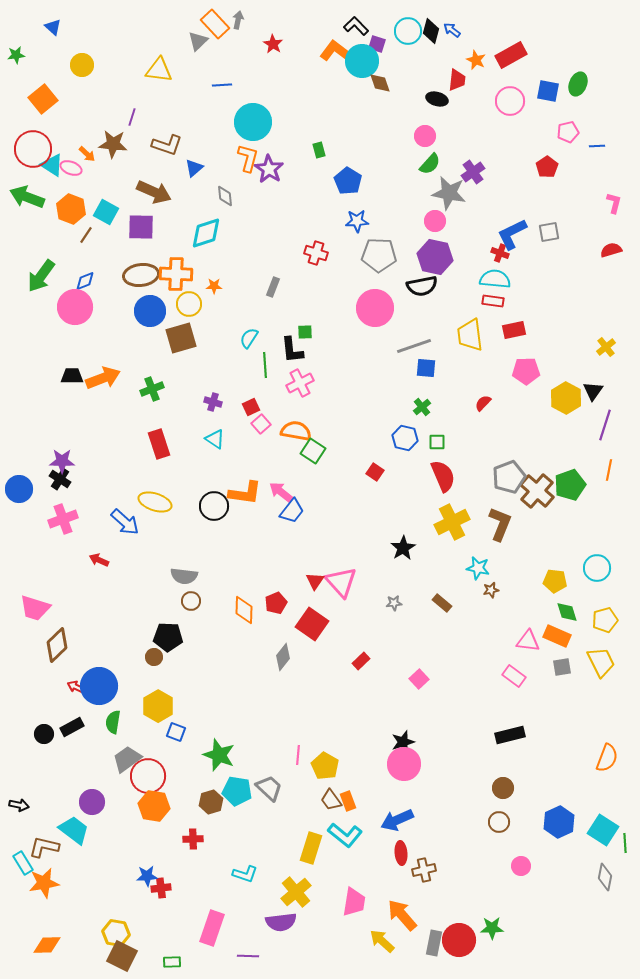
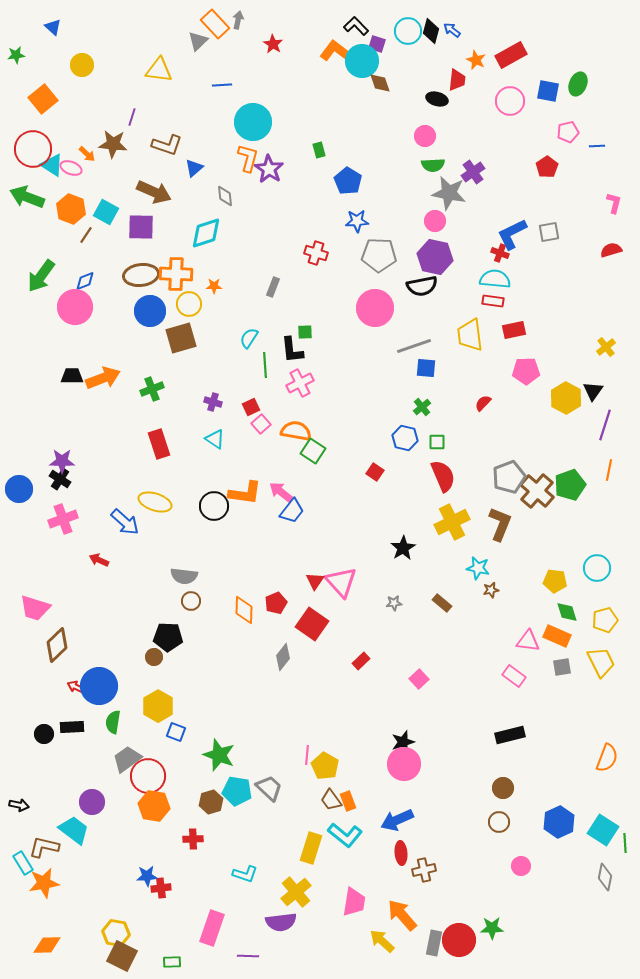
green semicircle at (430, 164): moved 3 px right, 1 px down; rotated 45 degrees clockwise
black rectangle at (72, 727): rotated 25 degrees clockwise
pink line at (298, 755): moved 9 px right
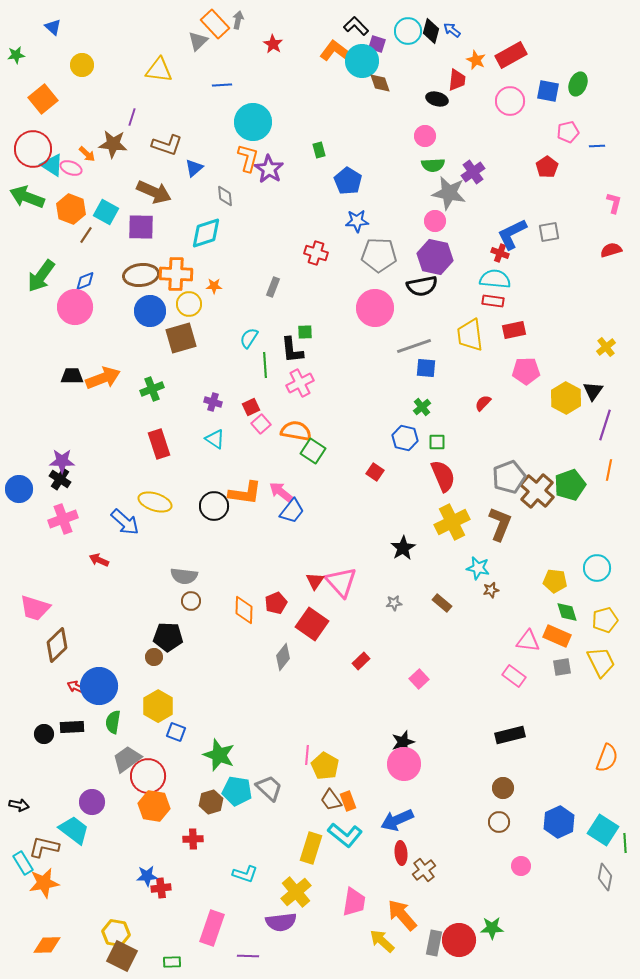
brown cross at (424, 870): rotated 25 degrees counterclockwise
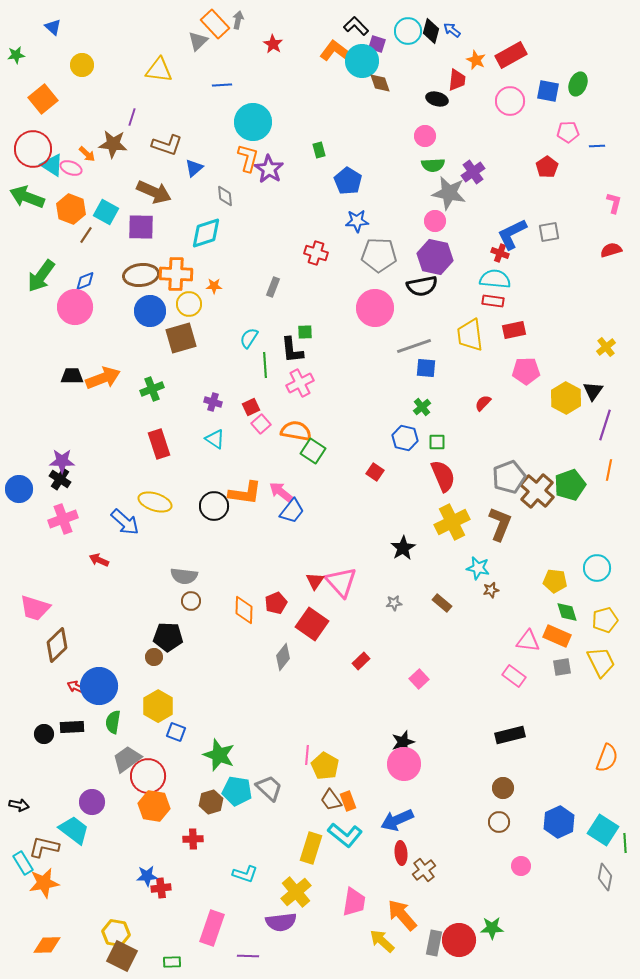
pink pentagon at (568, 132): rotated 10 degrees clockwise
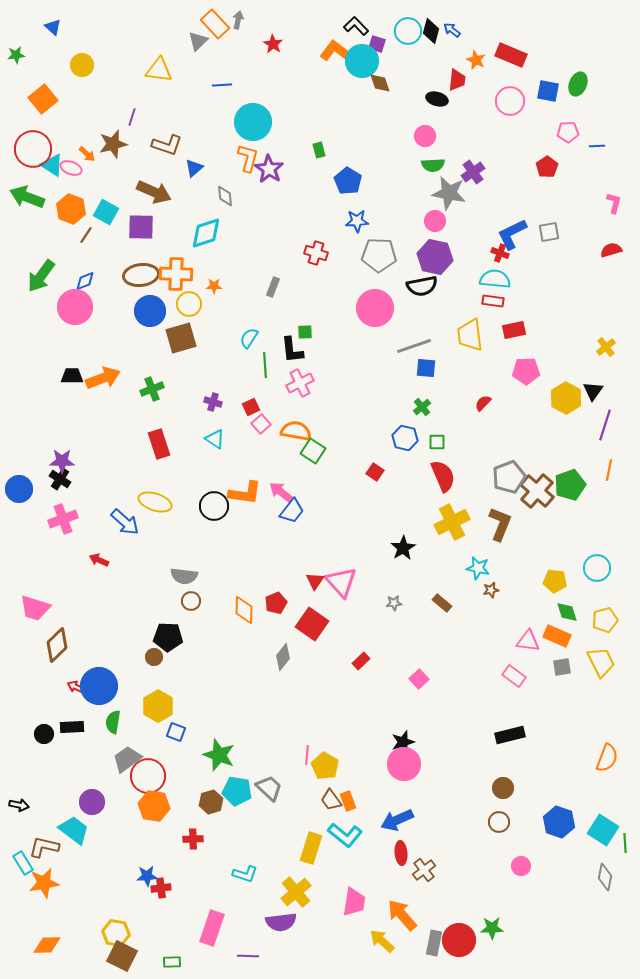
red rectangle at (511, 55): rotated 52 degrees clockwise
brown star at (113, 144): rotated 20 degrees counterclockwise
blue hexagon at (559, 822): rotated 16 degrees counterclockwise
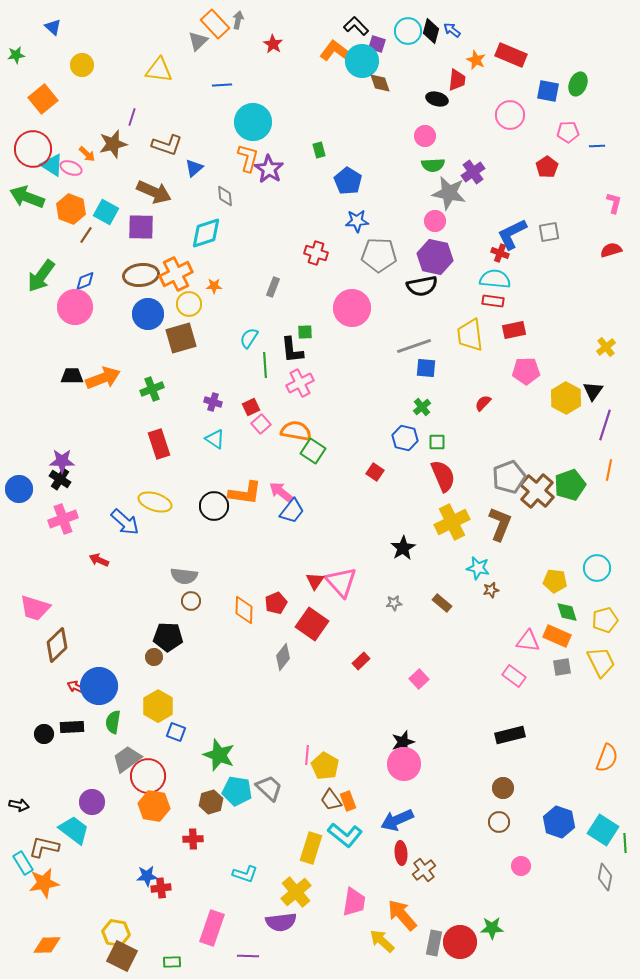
pink circle at (510, 101): moved 14 px down
orange cross at (176, 274): rotated 28 degrees counterclockwise
pink circle at (375, 308): moved 23 px left
blue circle at (150, 311): moved 2 px left, 3 px down
red circle at (459, 940): moved 1 px right, 2 px down
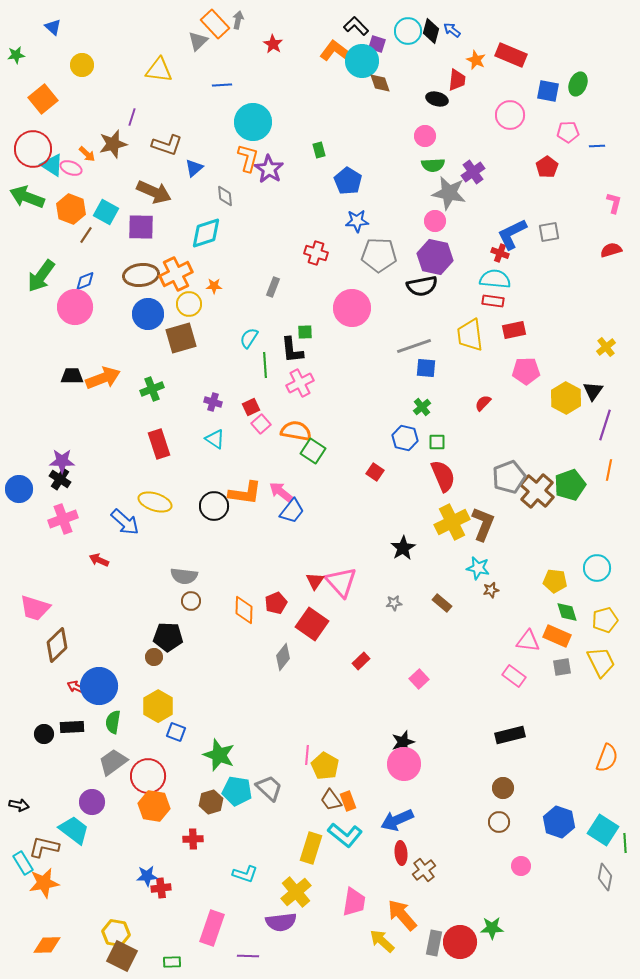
brown L-shape at (500, 524): moved 17 px left
gray trapezoid at (127, 759): moved 14 px left, 3 px down
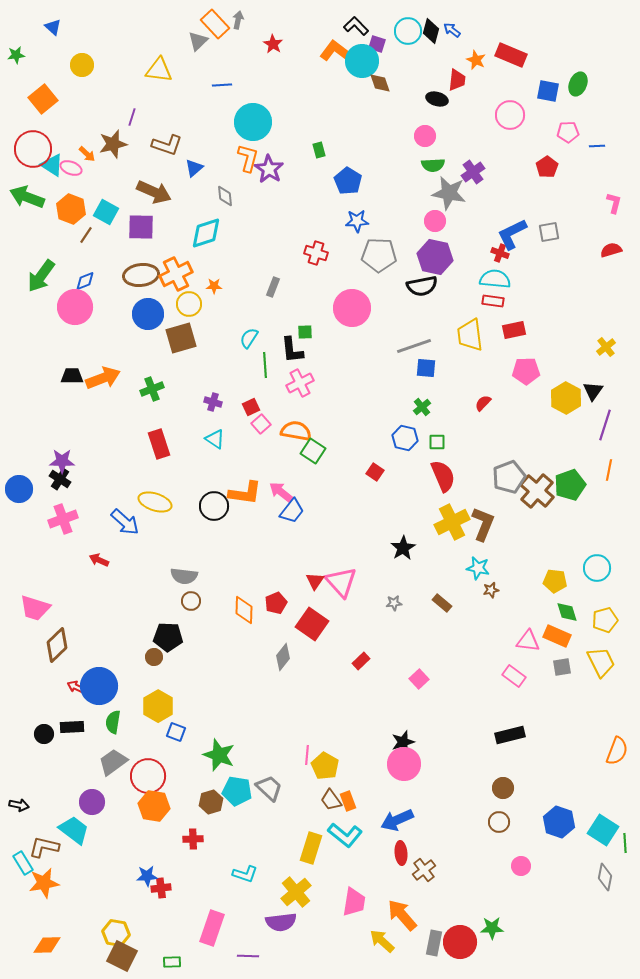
orange semicircle at (607, 758): moved 10 px right, 7 px up
